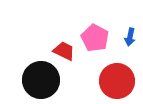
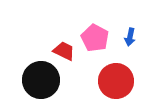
red circle: moved 1 px left
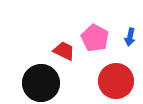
black circle: moved 3 px down
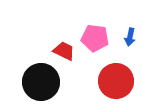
pink pentagon: rotated 20 degrees counterclockwise
black circle: moved 1 px up
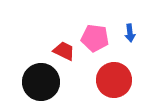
blue arrow: moved 4 px up; rotated 18 degrees counterclockwise
red circle: moved 2 px left, 1 px up
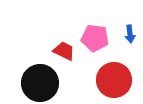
blue arrow: moved 1 px down
black circle: moved 1 px left, 1 px down
